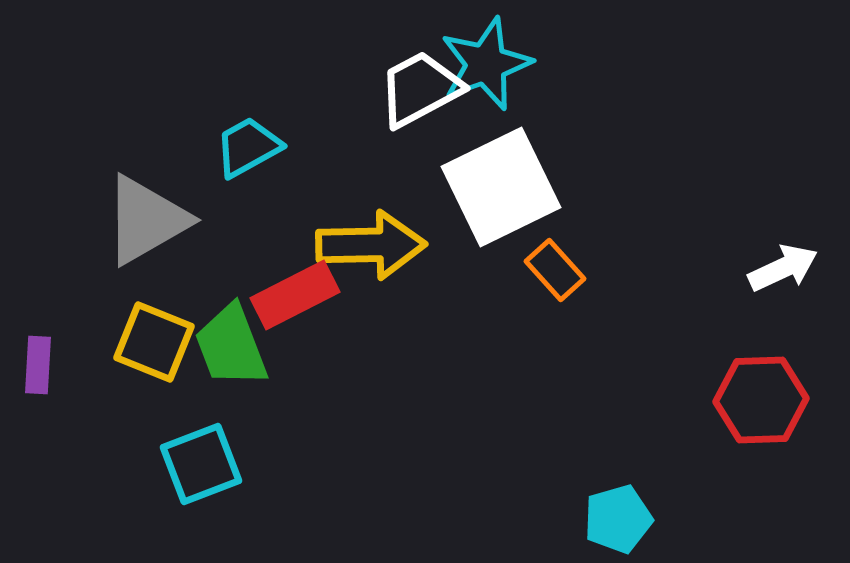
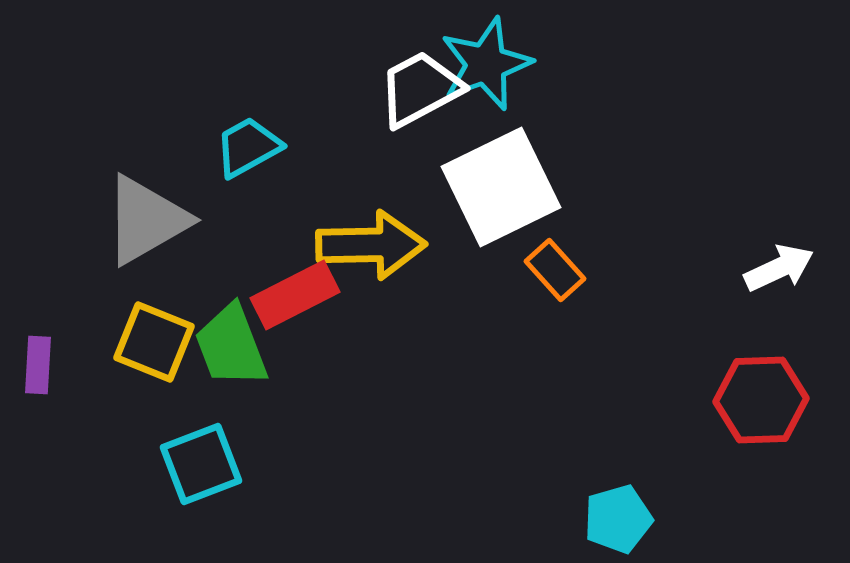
white arrow: moved 4 px left
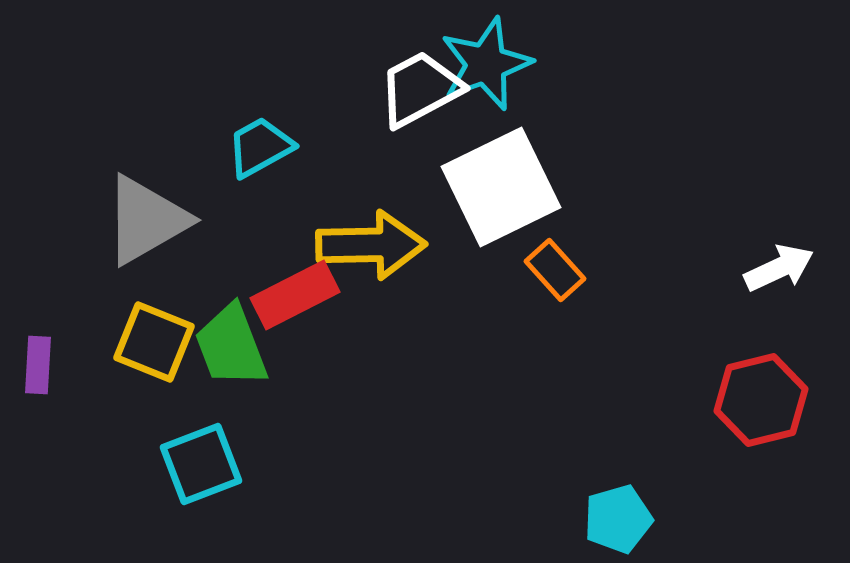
cyan trapezoid: moved 12 px right
red hexagon: rotated 12 degrees counterclockwise
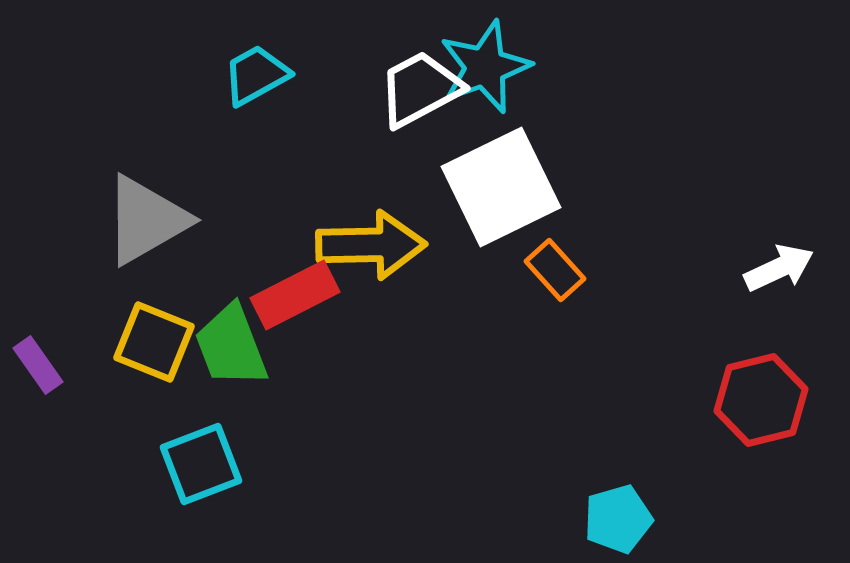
cyan star: moved 1 px left, 3 px down
cyan trapezoid: moved 4 px left, 72 px up
purple rectangle: rotated 38 degrees counterclockwise
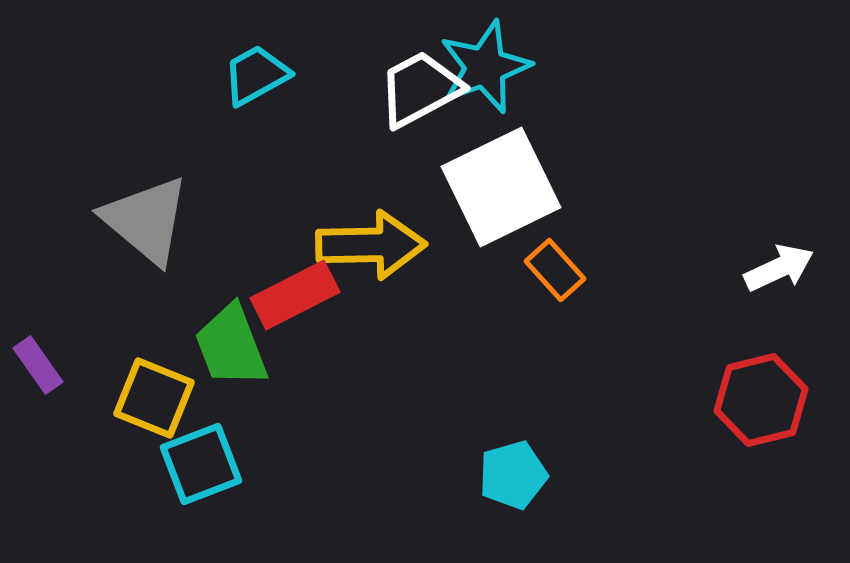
gray triangle: rotated 50 degrees counterclockwise
yellow square: moved 56 px down
cyan pentagon: moved 105 px left, 44 px up
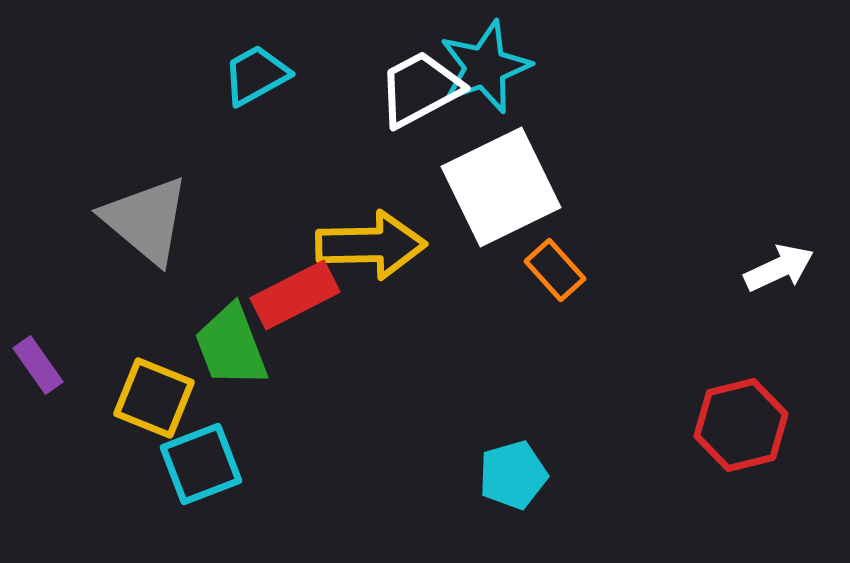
red hexagon: moved 20 px left, 25 px down
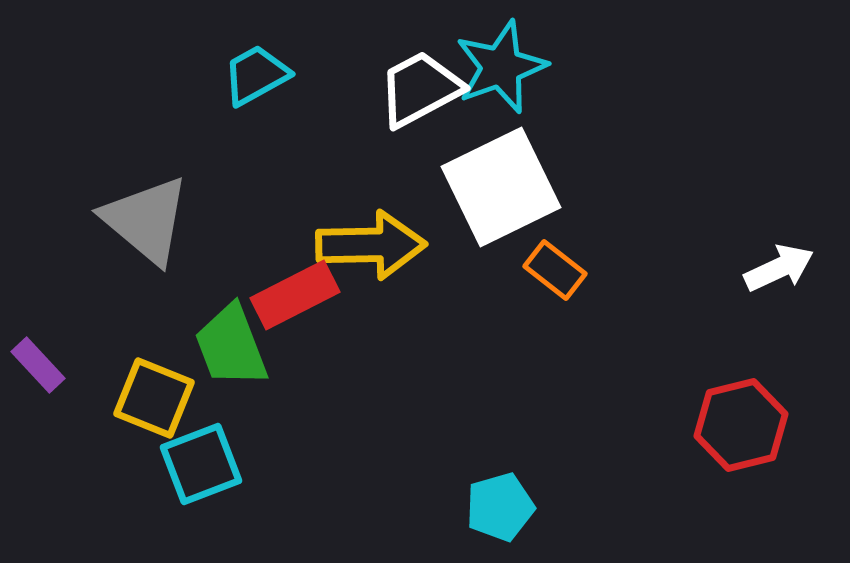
cyan star: moved 16 px right
orange rectangle: rotated 10 degrees counterclockwise
purple rectangle: rotated 8 degrees counterclockwise
cyan pentagon: moved 13 px left, 32 px down
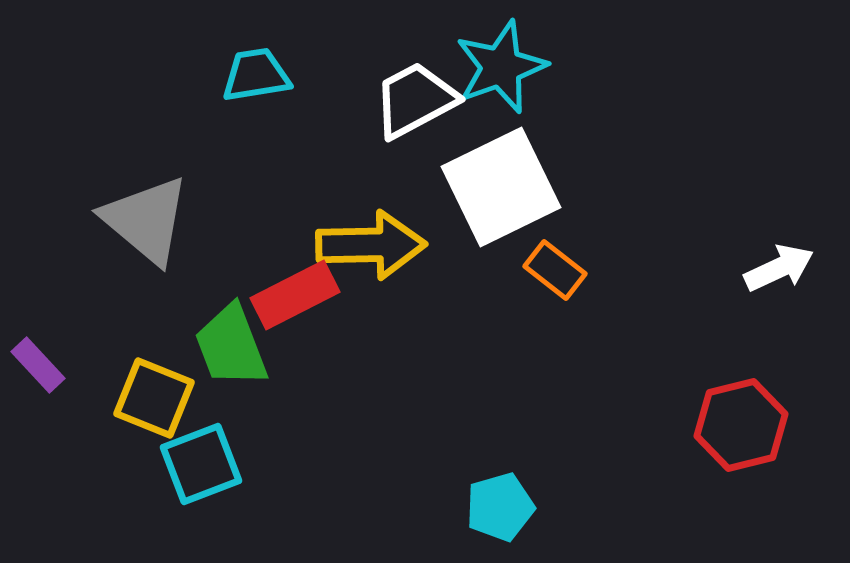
cyan trapezoid: rotated 20 degrees clockwise
white trapezoid: moved 5 px left, 11 px down
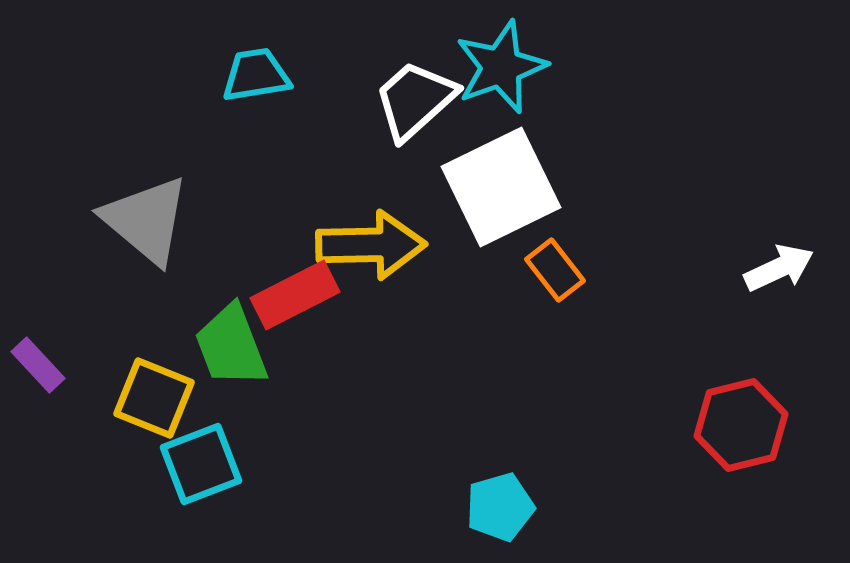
white trapezoid: rotated 14 degrees counterclockwise
orange rectangle: rotated 14 degrees clockwise
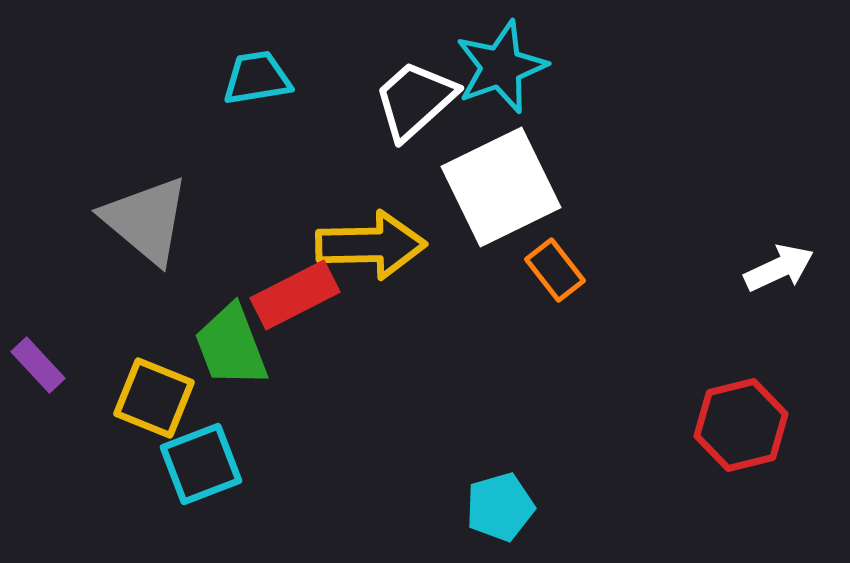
cyan trapezoid: moved 1 px right, 3 px down
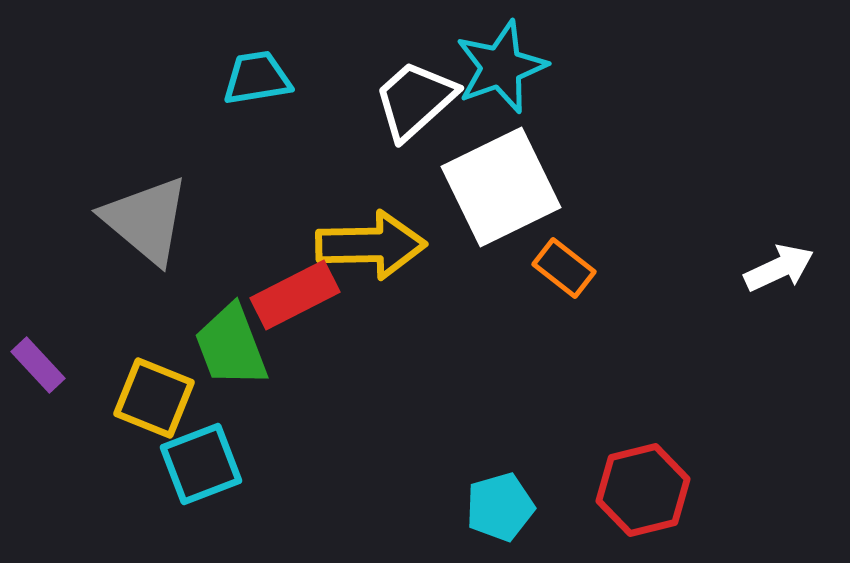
orange rectangle: moved 9 px right, 2 px up; rotated 14 degrees counterclockwise
red hexagon: moved 98 px left, 65 px down
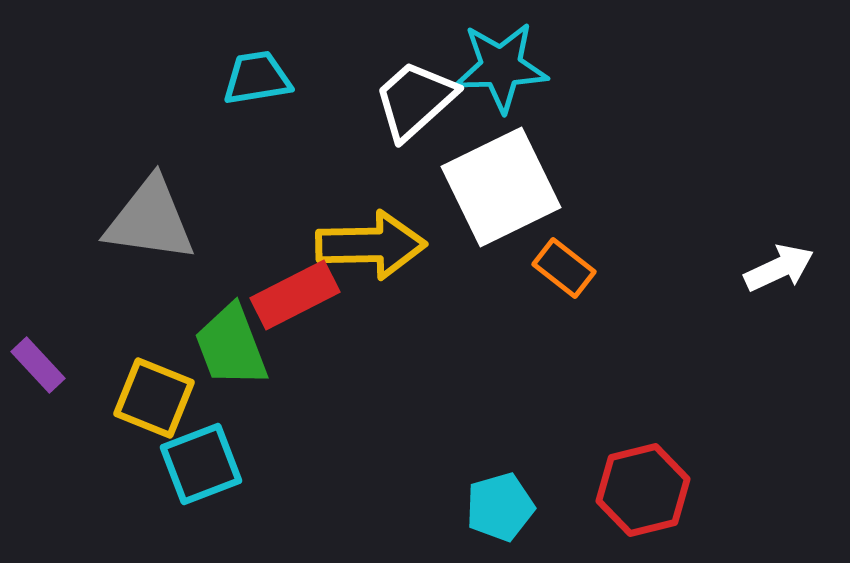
cyan star: rotated 18 degrees clockwise
gray triangle: moved 4 px right; rotated 32 degrees counterclockwise
